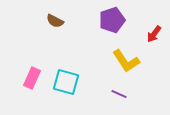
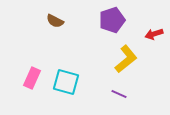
red arrow: rotated 36 degrees clockwise
yellow L-shape: moved 2 px up; rotated 96 degrees counterclockwise
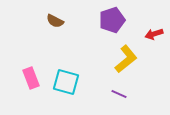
pink rectangle: moved 1 px left; rotated 45 degrees counterclockwise
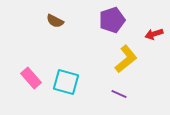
pink rectangle: rotated 20 degrees counterclockwise
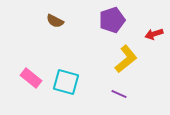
pink rectangle: rotated 10 degrees counterclockwise
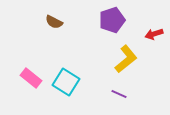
brown semicircle: moved 1 px left, 1 px down
cyan square: rotated 16 degrees clockwise
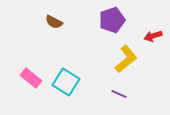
red arrow: moved 1 px left, 2 px down
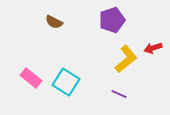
red arrow: moved 12 px down
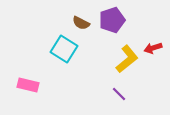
brown semicircle: moved 27 px right, 1 px down
yellow L-shape: moved 1 px right
pink rectangle: moved 3 px left, 7 px down; rotated 25 degrees counterclockwise
cyan square: moved 2 px left, 33 px up
purple line: rotated 21 degrees clockwise
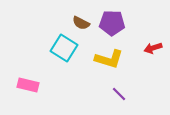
purple pentagon: moved 3 px down; rotated 20 degrees clockwise
cyan square: moved 1 px up
yellow L-shape: moved 18 px left; rotated 56 degrees clockwise
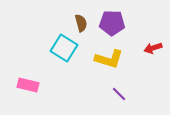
brown semicircle: rotated 132 degrees counterclockwise
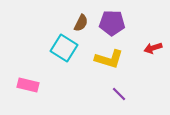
brown semicircle: rotated 42 degrees clockwise
